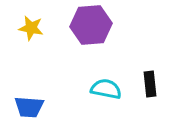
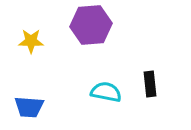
yellow star: moved 13 px down; rotated 10 degrees counterclockwise
cyan semicircle: moved 3 px down
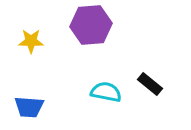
black rectangle: rotated 45 degrees counterclockwise
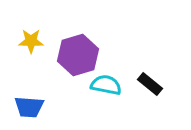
purple hexagon: moved 13 px left, 30 px down; rotated 12 degrees counterclockwise
cyan semicircle: moved 7 px up
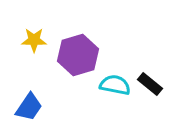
yellow star: moved 3 px right, 1 px up
cyan semicircle: moved 9 px right
blue trapezoid: rotated 60 degrees counterclockwise
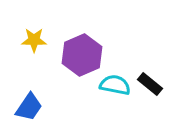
purple hexagon: moved 4 px right; rotated 6 degrees counterclockwise
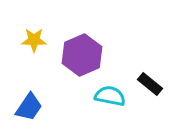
cyan semicircle: moved 5 px left, 11 px down
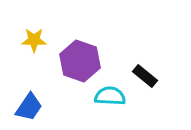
purple hexagon: moved 2 px left, 6 px down; rotated 18 degrees counterclockwise
black rectangle: moved 5 px left, 8 px up
cyan semicircle: rotated 8 degrees counterclockwise
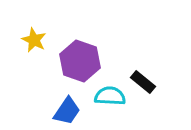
yellow star: rotated 25 degrees clockwise
black rectangle: moved 2 px left, 6 px down
blue trapezoid: moved 38 px right, 4 px down
